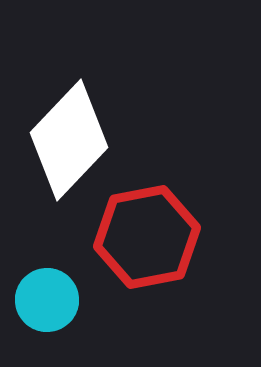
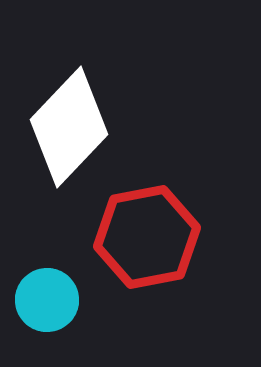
white diamond: moved 13 px up
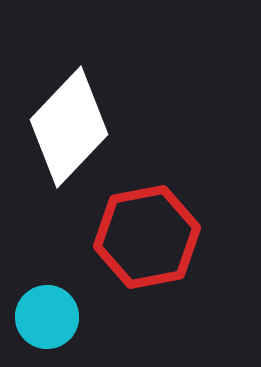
cyan circle: moved 17 px down
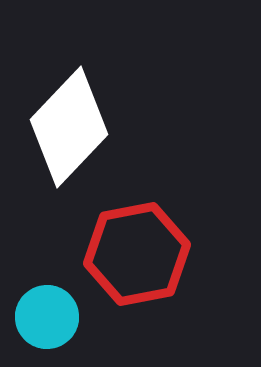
red hexagon: moved 10 px left, 17 px down
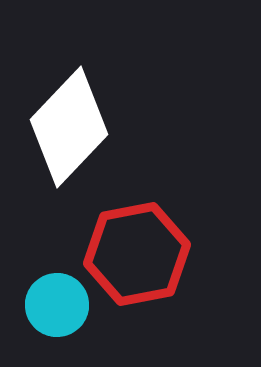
cyan circle: moved 10 px right, 12 px up
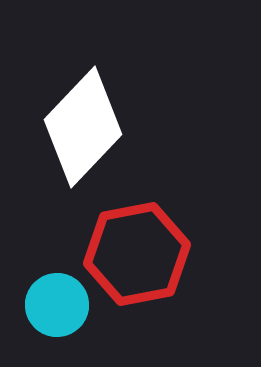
white diamond: moved 14 px right
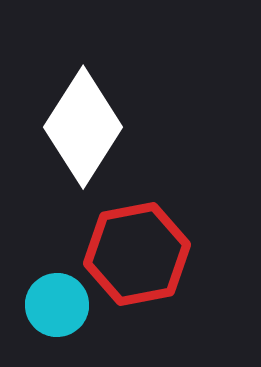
white diamond: rotated 11 degrees counterclockwise
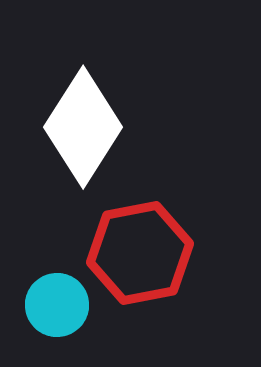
red hexagon: moved 3 px right, 1 px up
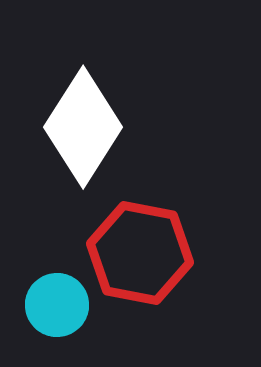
red hexagon: rotated 22 degrees clockwise
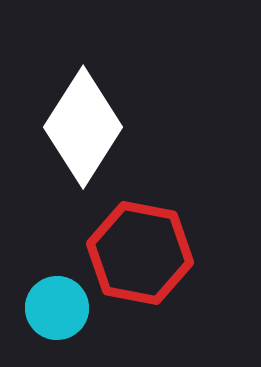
cyan circle: moved 3 px down
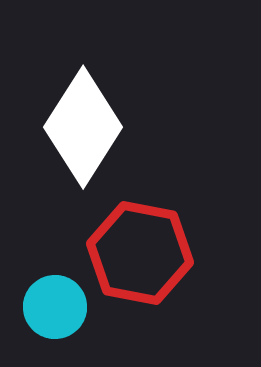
cyan circle: moved 2 px left, 1 px up
